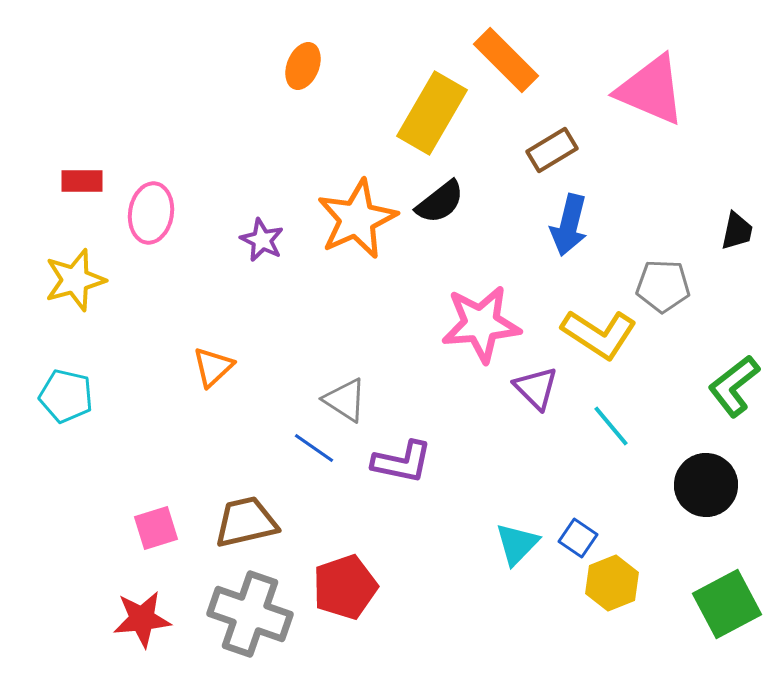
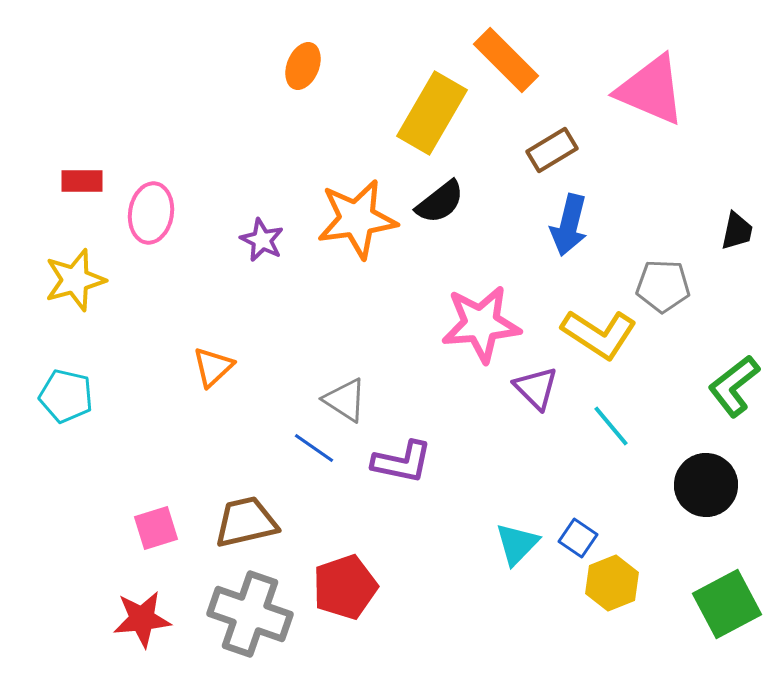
orange star: rotated 16 degrees clockwise
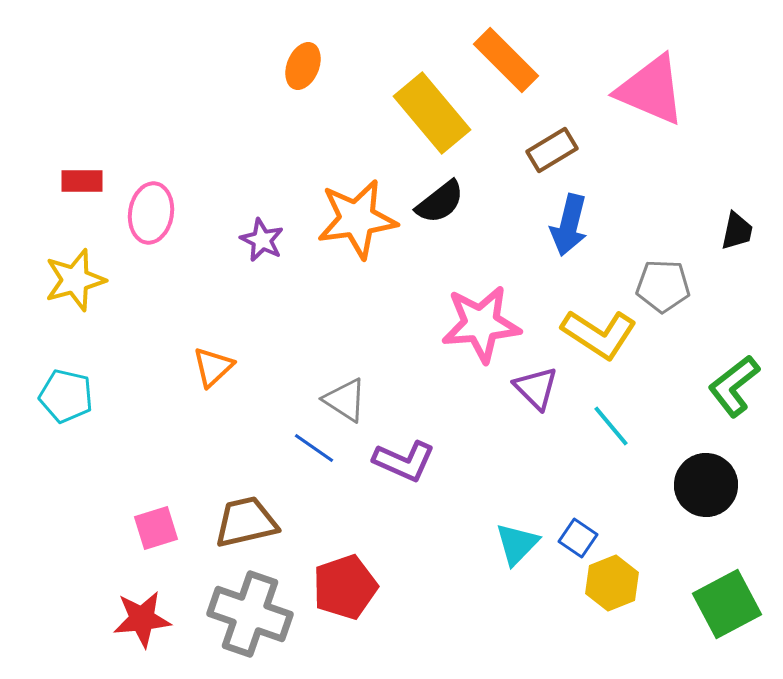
yellow rectangle: rotated 70 degrees counterclockwise
purple L-shape: moved 2 px right, 1 px up; rotated 12 degrees clockwise
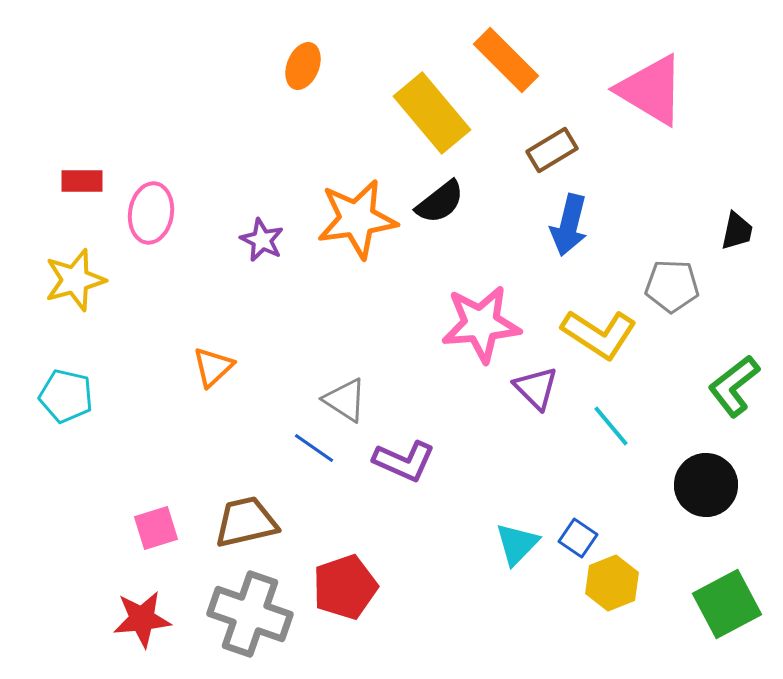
pink triangle: rotated 8 degrees clockwise
gray pentagon: moved 9 px right
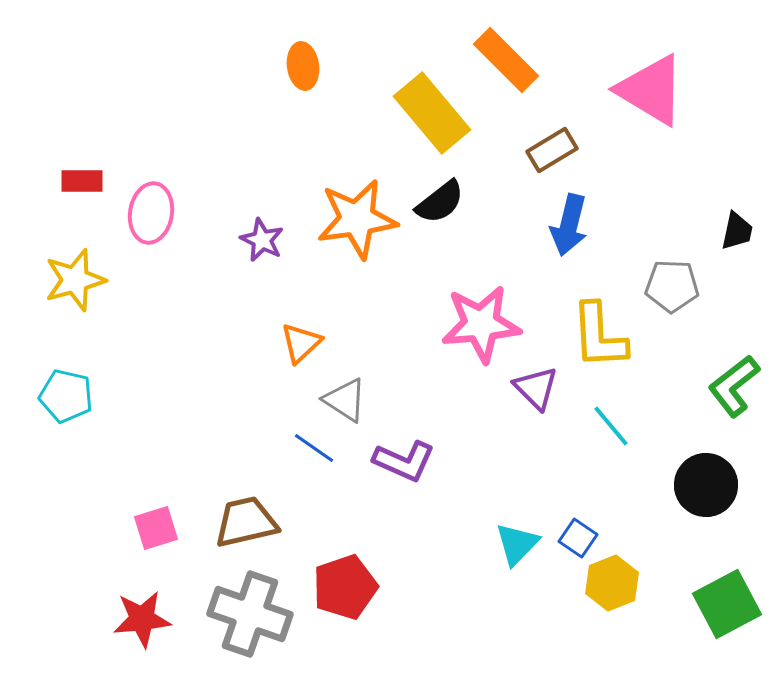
orange ellipse: rotated 30 degrees counterclockwise
yellow L-shape: moved 2 px down; rotated 54 degrees clockwise
orange triangle: moved 88 px right, 24 px up
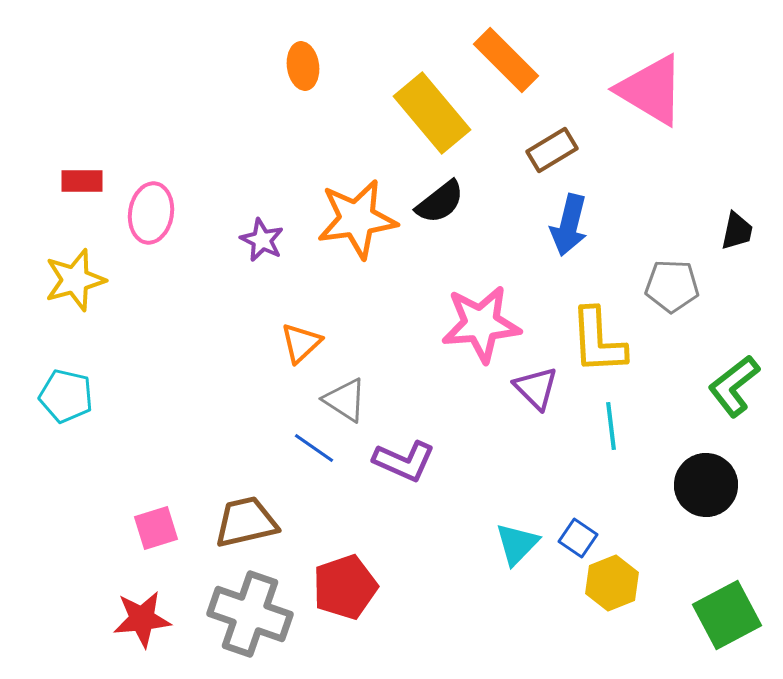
yellow L-shape: moved 1 px left, 5 px down
cyan line: rotated 33 degrees clockwise
green square: moved 11 px down
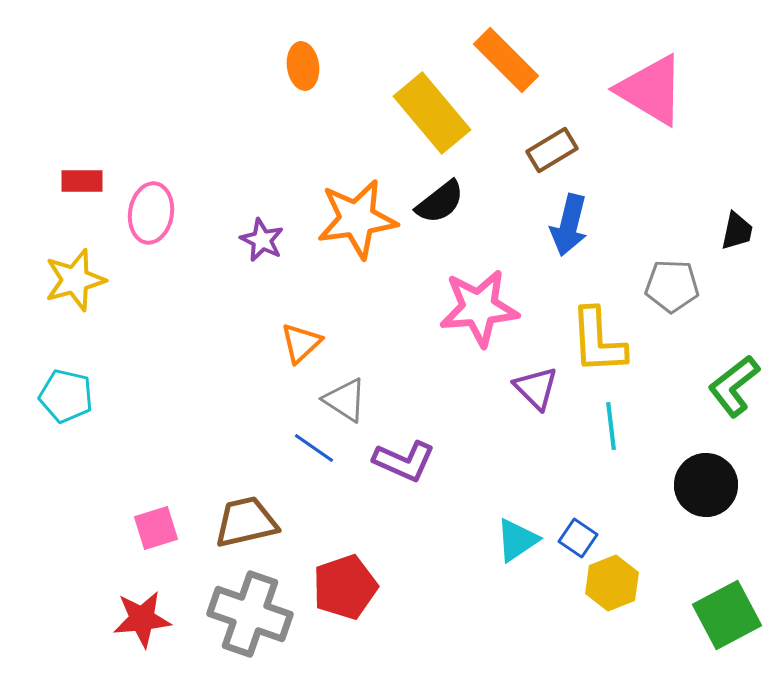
pink star: moved 2 px left, 16 px up
cyan triangle: moved 4 px up; rotated 12 degrees clockwise
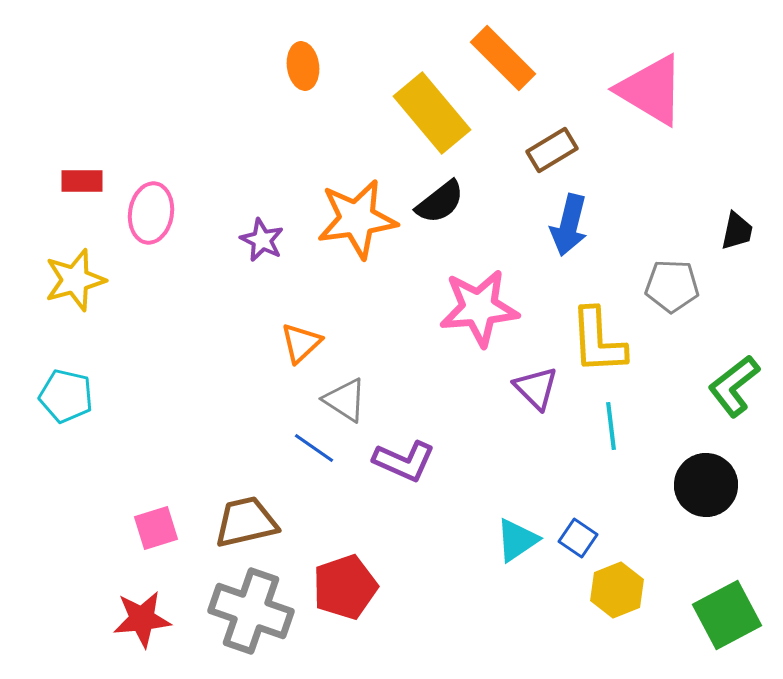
orange rectangle: moved 3 px left, 2 px up
yellow hexagon: moved 5 px right, 7 px down
gray cross: moved 1 px right, 3 px up
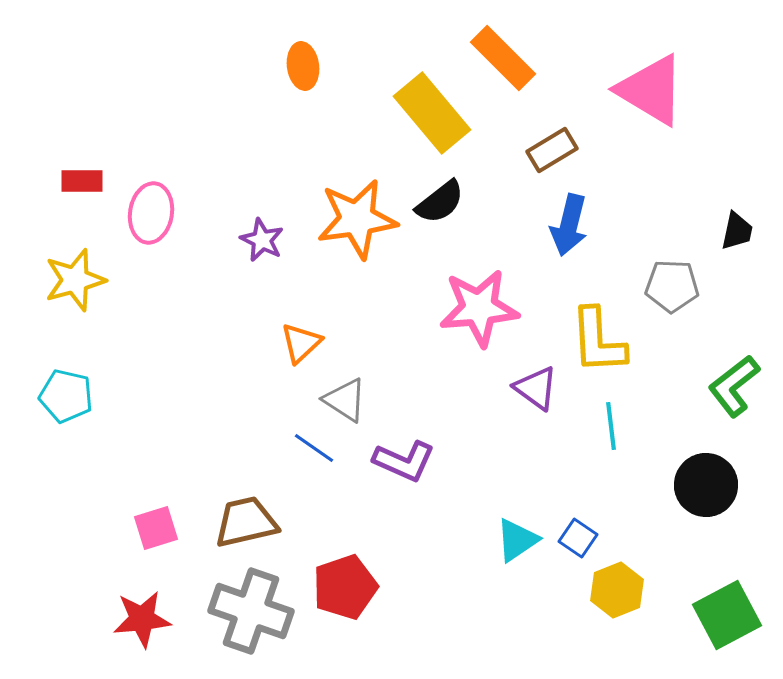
purple triangle: rotated 9 degrees counterclockwise
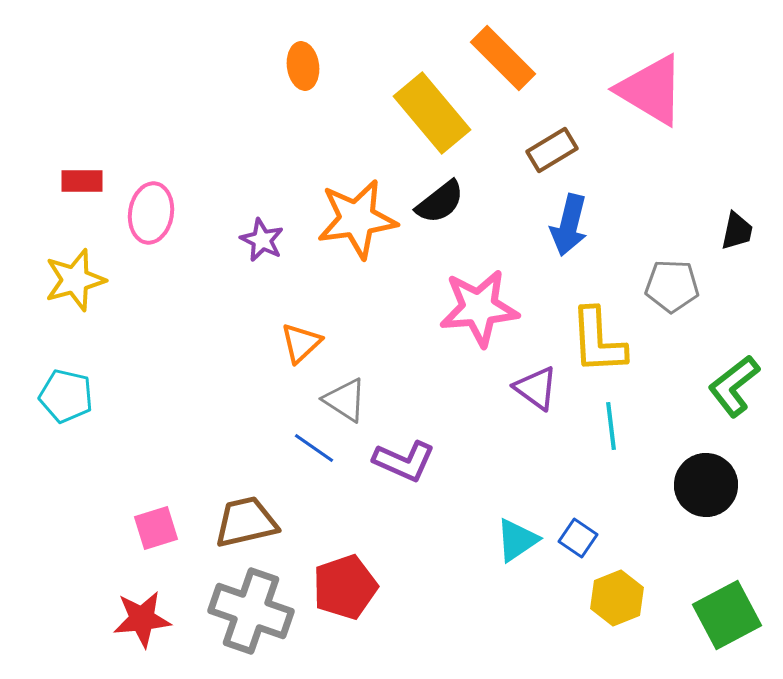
yellow hexagon: moved 8 px down
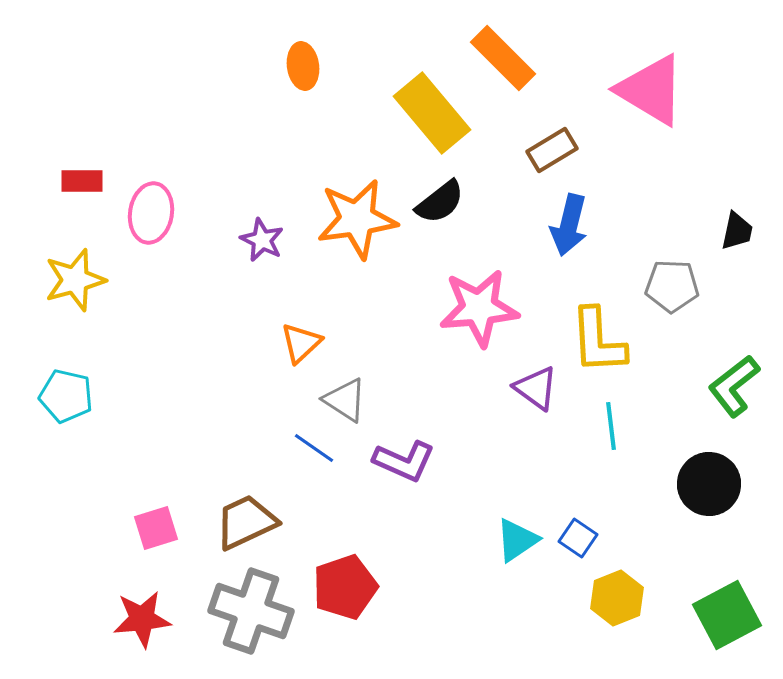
black circle: moved 3 px right, 1 px up
brown trapezoid: rotated 12 degrees counterclockwise
